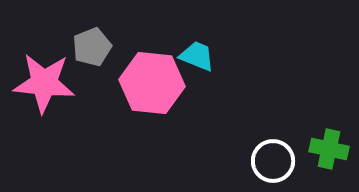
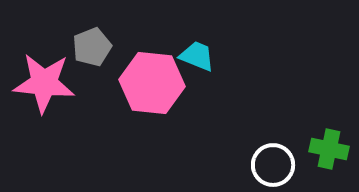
white circle: moved 4 px down
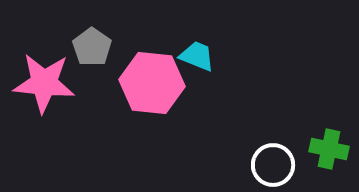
gray pentagon: rotated 15 degrees counterclockwise
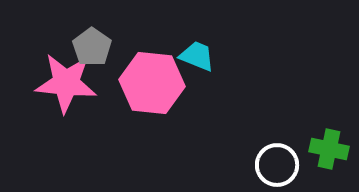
pink star: moved 22 px right
white circle: moved 4 px right
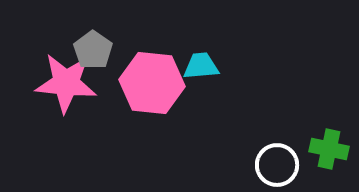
gray pentagon: moved 1 px right, 3 px down
cyan trapezoid: moved 4 px right, 10 px down; rotated 27 degrees counterclockwise
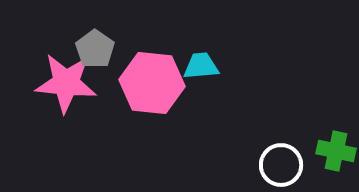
gray pentagon: moved 2 px right, 1 px up
green cross: moved 7 px right, 2 px down
white circle: moved 4 px right
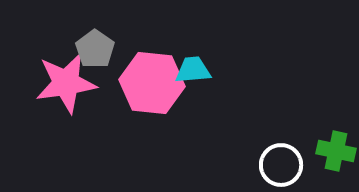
cyan trapezoid: moved 8 px left, 4 px down
pink star: rotated 14 degrees counterclockwise
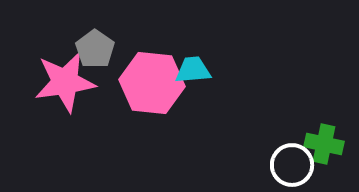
pink star: moved 1 px left, 1 px up
green cross: moved 12 px left, 7 px up
white circle: moved 11 px right
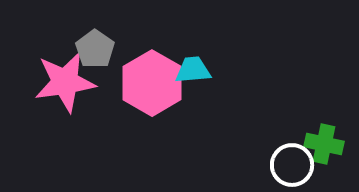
pink hexagon: rotated 24 degrees clockwise
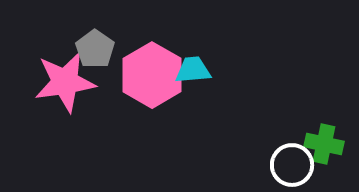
pink hexagon: moved 8 px up
